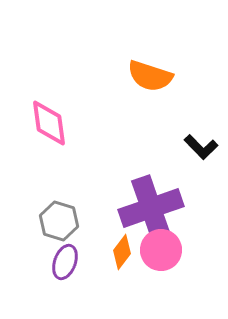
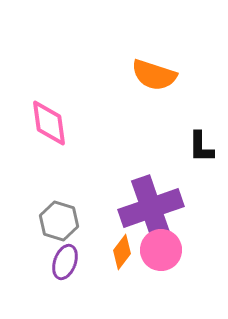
orange semicircle: moved 4 px right, 1 px up
black L-shape: rotated 44 degrees clockwise
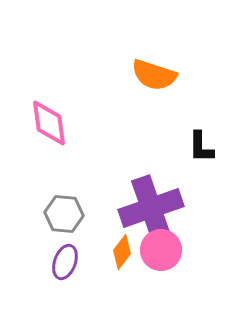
gray hexagon: moved 5 px right, 7 px up; rotated 12 degrees counterclockwise
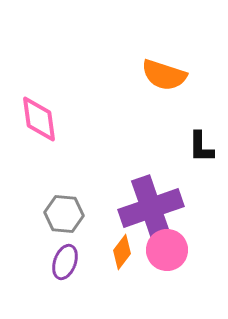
orange semicircle: moved 10 px right
pink diamond: moved 10 px left, 4 px up
pink circle: moved 6 px right
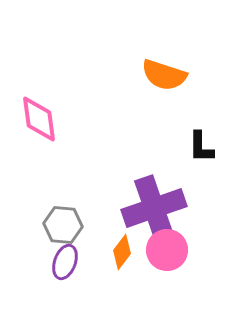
purple cross: moved 3 px right
gray hexagon: moved 1 px left, 11 px down
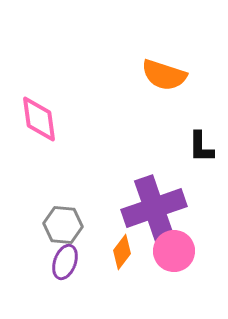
pink circle: moved 7 px right, 1 px down
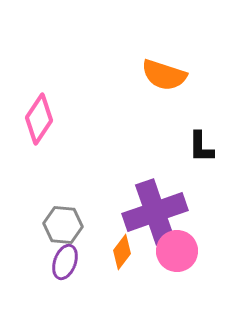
pink diamond: rotated 42 degrees clockwise
purple cross: moved 1 px right, 4 px down
pink circle: moved 3 px right
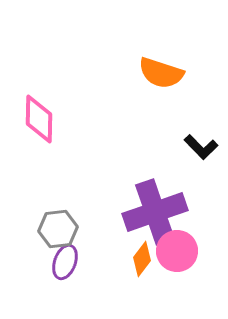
orange semicircle: moved 3 px left, 2 px up
pink diamond: rotated 33 degrees counterclockwise
black L-shape: rotated 44 degrees counterclockwise
gray hexagon: moved 5 px left, 4 px down; rotated 12 degrees counterclockwise
orange diamond: moved 20 px right, 7 px down
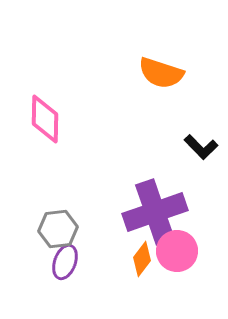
pink diamond: moved 6 px right
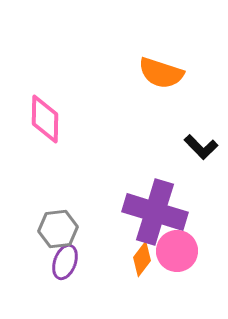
purple cross: rotated 36 degrees clockwise
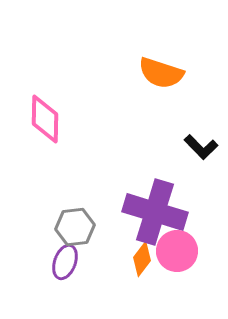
gray hexagon: moved 17 px right, 2 px up
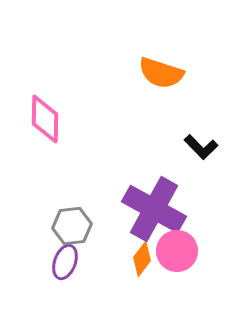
purple cross: moved 1 px left, 3 px up; rotated 12 degrees clockwise
gray hexagon: moved 3 px left, 1 px up
